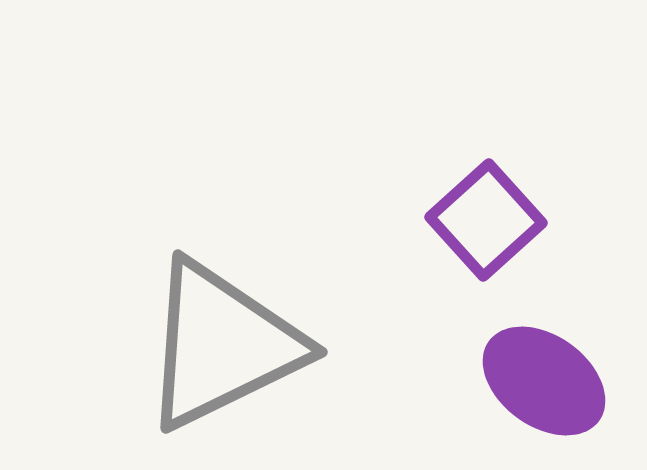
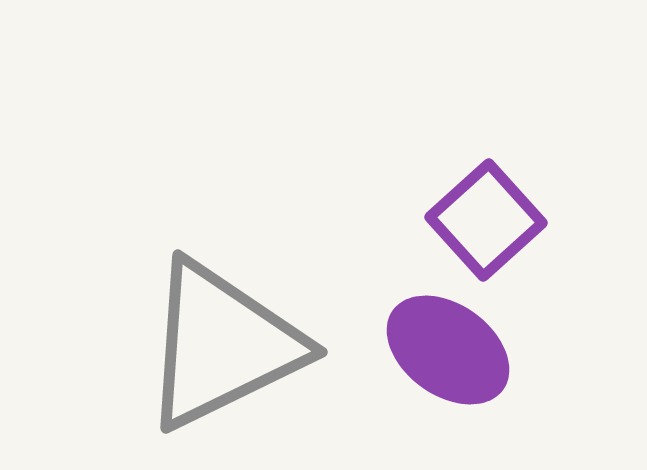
purple ellipse: moved 96 px left, 31 px up
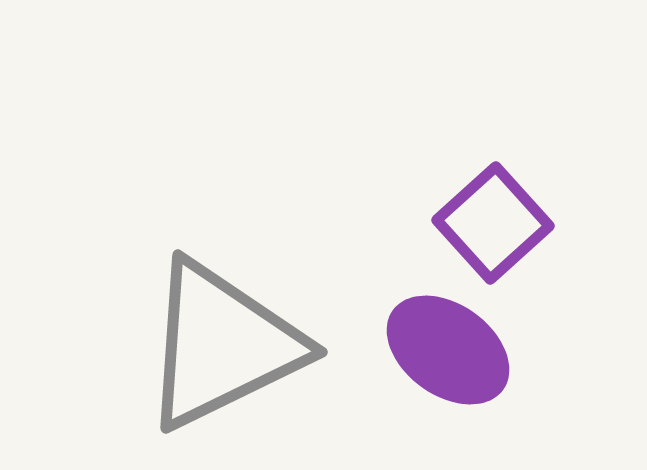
purple square: moved 7 px right, 3 px down
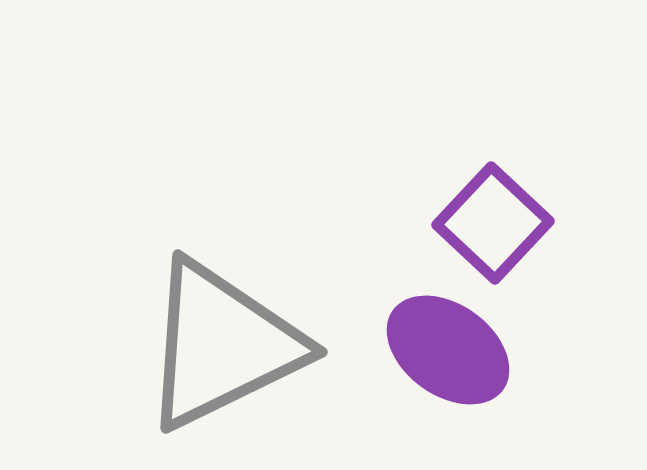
purple square: rotated 5 degrees counterclockwise
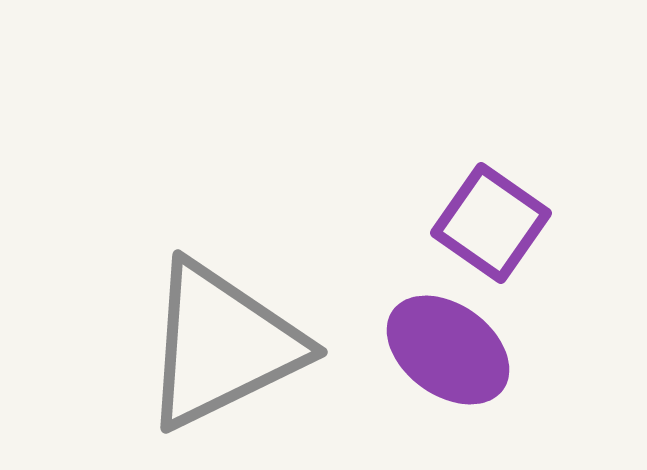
purple square: moved 2 px left; rotated 8 degrees counterclockwise
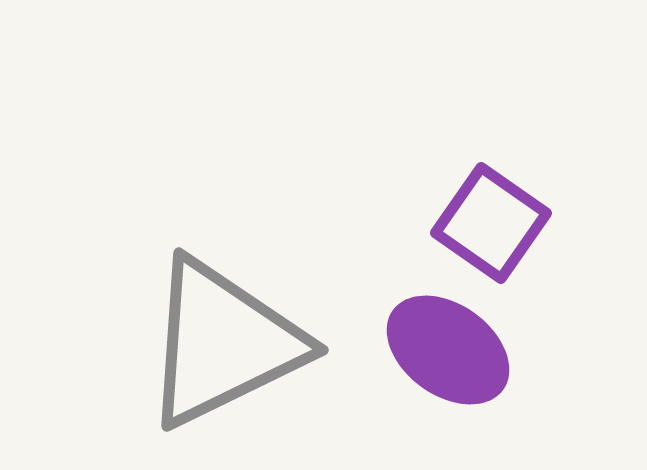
gray triangle: moved 1 px right, 2 px up
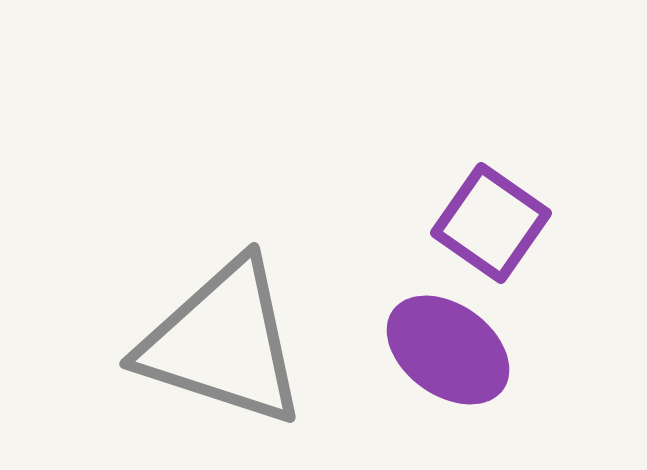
gray triangle: rotated 44 degrees clockwise
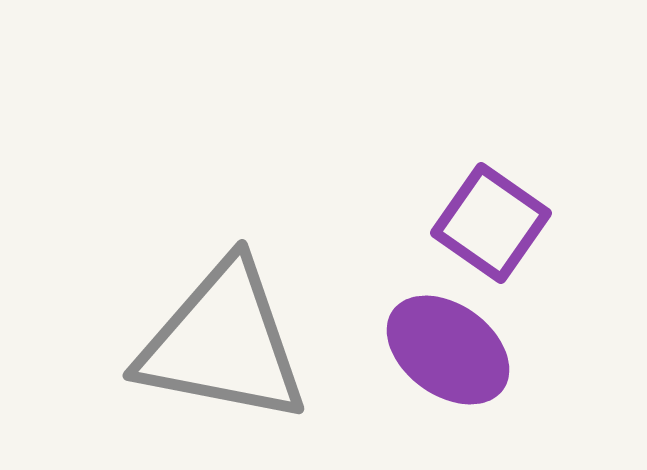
gray triangle: rotated 7 degrees counterclockwise
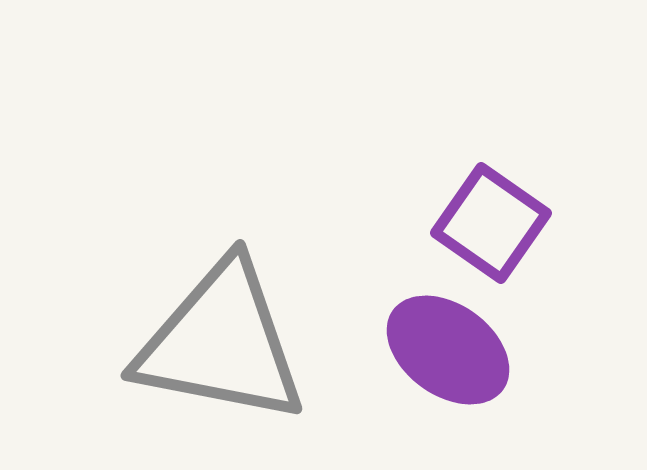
gray triangle: moved 2 px left
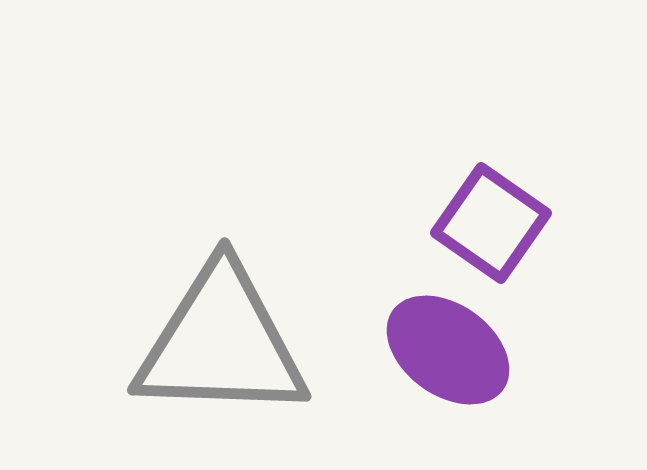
gray triangle: rotated 9 degrees counterclockwise
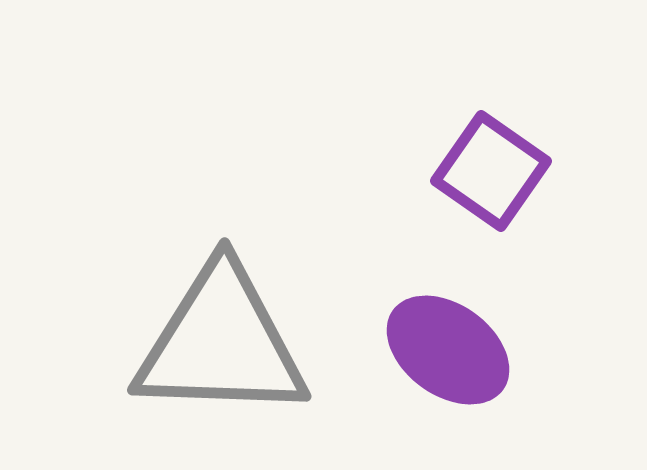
purple square: moved 52 px up
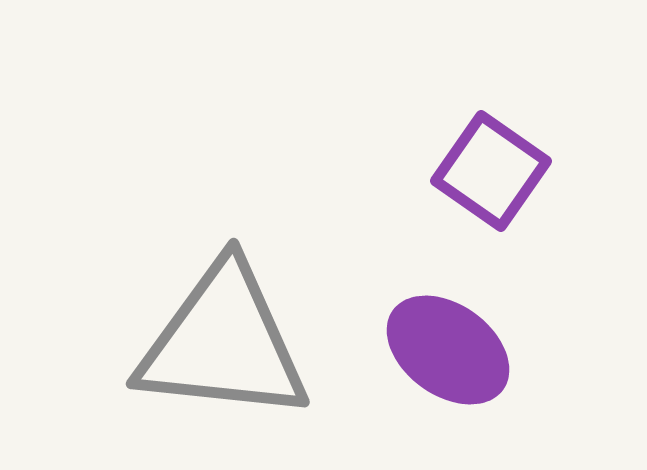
gray triangle: moved 2 px right; rotated 4 degrees clockwise
